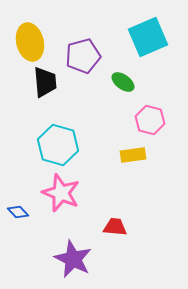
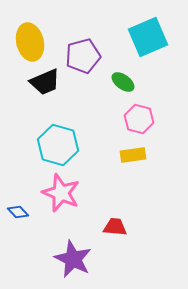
black trapezoid: rotated 72 degrees clockwise
pink hexagon: moved 11 px left, 1 px up
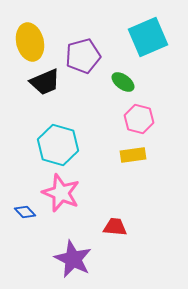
blue diamond: moved 7 px right
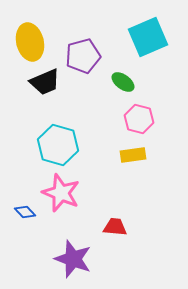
purple star: rotated 6 degrees counterclockwise
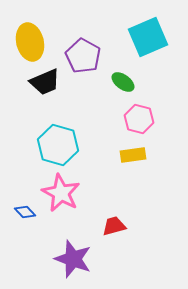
purple pentagon: rotated 28 degrees counterclockwise
pink star: rotated 6 degrees clockwise
red trapezoid: moved 1 px left, 1 px up; rotated 20 degrees counterclockwise
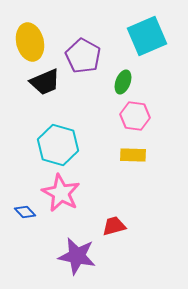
cyan square: moved 1 px left, 1 px up
green ellipse: rotated 75 degrees clockwise
pink hexagon: moved 4 px left, 3 px up; rotated 8 degrees counterclockwise
yellow rectangle: rotated 10 degrees clockwise
purple star: moved 4 px right, 3 px up; rotated 9 degrees counterclockwise
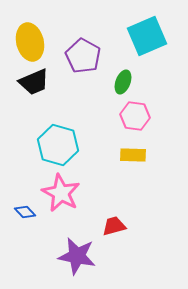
black trapezoid: moved 11 px left
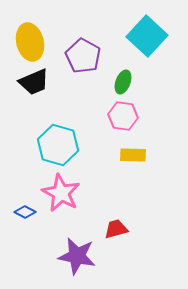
cyan square: rotated 24 degrees counterclockwise
pink hexagon: moved 12 px left
blue diamond: rotated 20 degrees counterclockwise
red trapezoid: moved 2 px right, 3 px down
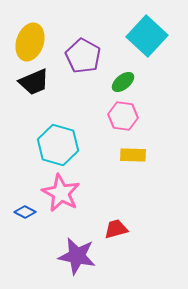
yellow ellipse: rotated 33 degrees clockwise
green ellipse: rotated 30 degrees clockwise
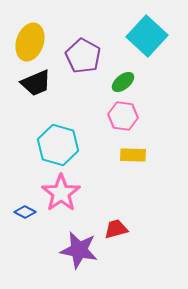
black trapezoid: moved 2 px right, 1 px down
pink star: rotated 9 degrees clockwise
purple star: moved 2 px right, 6 px up
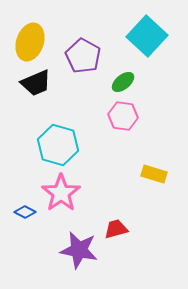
yellow rectangle: moved 21 px right, 19 px down; rotated 15 degrees clockwise
